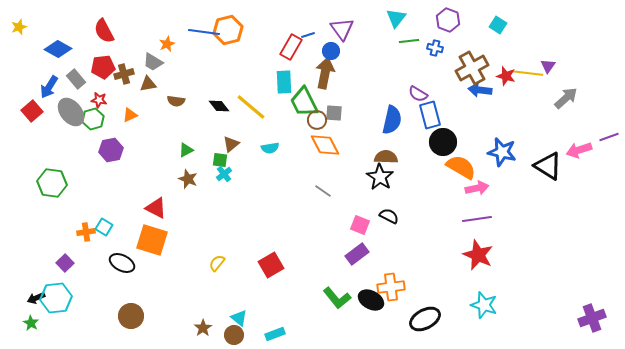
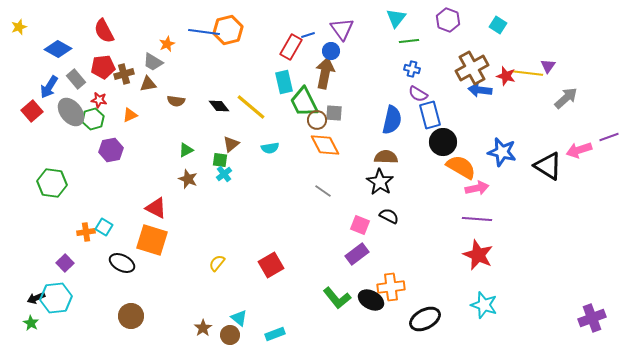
blue cross at (435, 48): moved 23 px left, 21 px down
cyan rectangle at (284, 82): rotated 10 degrees counterclockwise
black star at (380, 177): moved 5 px down
purple line at (477, 219): rotated 12 degrees clockwise
brown circle at (234, 335): moved 4 px left
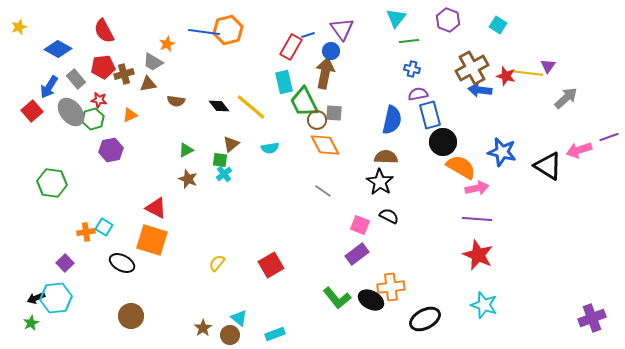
purple semicircle at (418, 94): rotated 138 degrees clockwise
green star at (31, 323): rotated 14 degrees clockwise
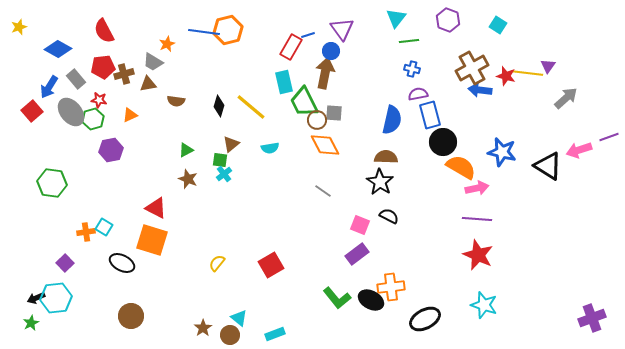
black diamond at (219, 106): rotated 55 degrees clockwise
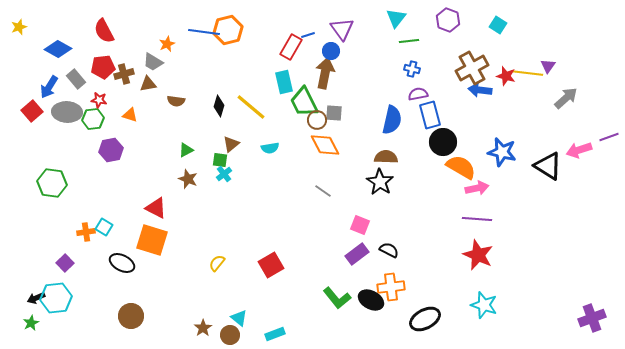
gray ellipse at (71, 112): moved 4 px left; rotated 48 degrees counterclockwise
orange triangle at (130, 115): rotated 42 degrees clockwise
green hexagon at (93, 119): rotated 10 degrees clockwise
black semicircle at (389, 216): moved 34 px down
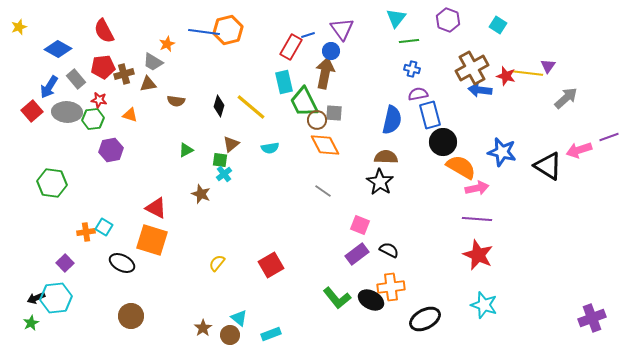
brown star at (188, 179): moved 13 px right, 15 px down
cyan rectangle at (275, 334): moved 4 px left
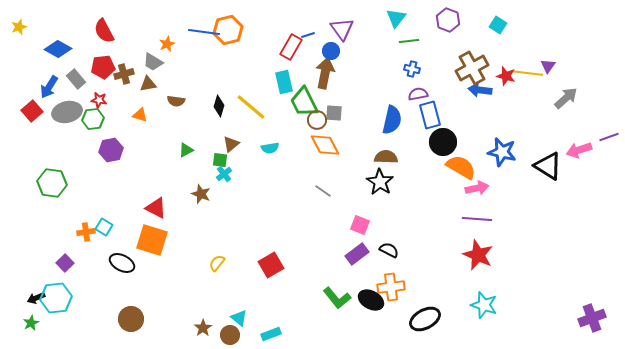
gray ellipse at (67, 112): rotated 16 degrees counterclockwise
orange triangle at (130, 115): moved 10 px right
brown circle at (131, 316): moved 3 px down
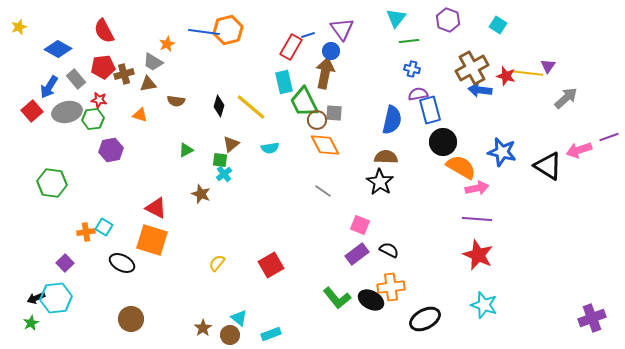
blue rectangle at (430, 115): moved 5 px up
